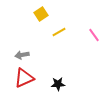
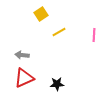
pink line: rotated 40 degrees clockwise
gray arrow: rotated 16 degrees clockwise
black star: moved 1 px left
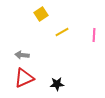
yellow line: moved 3 px right
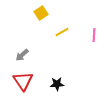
yellow square: moved 1 px up
gray arrow: rotated 48 degrees counterclockwise
red triangle: moved 1 px left, 3 px down; rotated 40 degrees counterclockwise
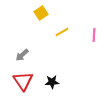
black star: moved 5 px left, 2 px up
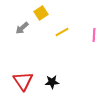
gray arrow: moved 27 px up
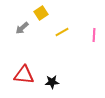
red triangle: moved 1 px right, 6 px up; rotated 50 degrees counterclockwise
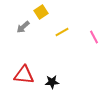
yellow square: moved 1 px up
gray arrow: moved 1 px right, 1 px up
pink line: moved 2 px down; rotated 32 degrees counterclockwise
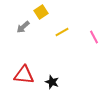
black star: rotated 24 degrees clockwise
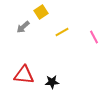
black star: rotated 24 degrees counterclockwise
